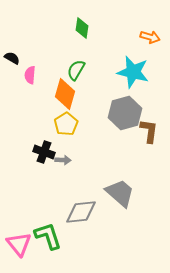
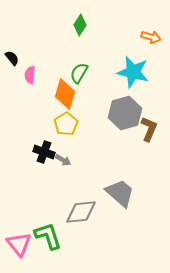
green diamond: moved 2 px left, 3 px up; rotated 25 degrees clockwise
orange arrow: moved 1 px right
black semicircle: rotated 21 degrees clockwise
green semicircle: moved 3 px right, 3 px down
brown L-shape: moved 2 px up; rotated 15 degrees clockwise
gray arrow: rotated 28 degrees clockwise
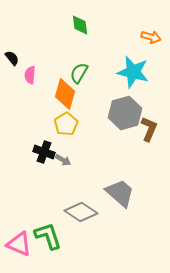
green diamond: rotated 40 degrees counterclockwise
gray diamond: rotated 40 degrees clockwise
pink triangle: rotated 28 degrees counterclockwise
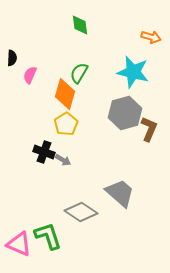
black semicircle: rotated 42 degrees clockwise
pink semicircle: rotated 18 degrees clockwise
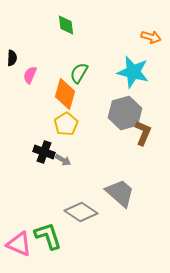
green diamond: moved 14 px left
brown L-shape: moved 6 px left, 4 px down
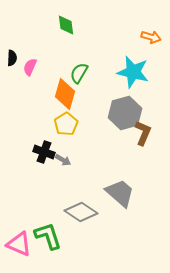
pink semicircle: moved 8 px up
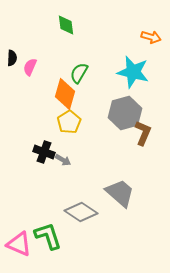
yellow pentagon: moved 3 px right, 2 px up
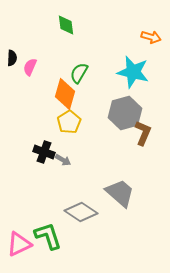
pink triangle: rotated 48 degrees counterclockwise
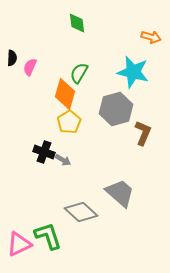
green diamond: moved 11 px right, 2 px up
gray hexagon: moved 9 px left, 4 px up
gray diamond: rotated 8 degrees clockwise
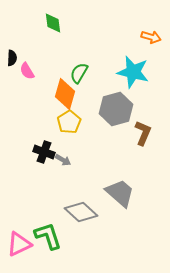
green diamond: moved 24 px left
pink semicircle: moved 3 px left, 4 px down; rotated 54 degrees counterclockwise
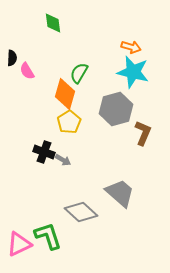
orange arrow: moved 20 px left, 10 px down
